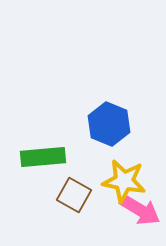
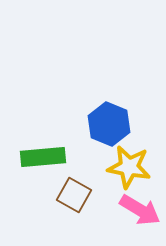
yellow star: moved 5 px right, 14 px up
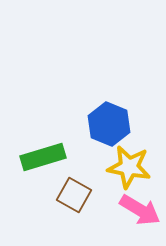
green rectangle: rotated 12 degrees counterclockwise
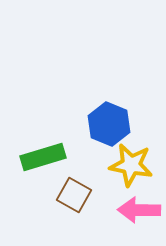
yellow star: moved 2 px right, 2 px up
pink arrow: moved 1 px left; rotated 150 degrees clockwise
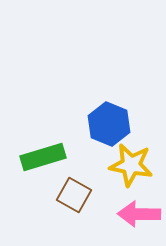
pink arrow: moved 4 px down
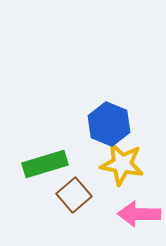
green rectangle: moved 2 px right, 7 px down
yellow star: moved 9 px left, 1 px up
brown square: rotated 20 degrees clockwise
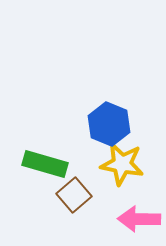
green rectangle: rotated 33 degrees clockwise
pink arrow: moved 5 px down
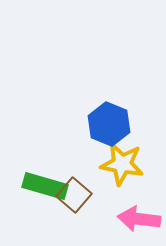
green rectangle: moved 22 px down
brown square: rotated 8 degrees counterclockwise
pink arrow: rotated 6 degrees clockwise
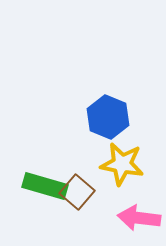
blue hexagon: moved 1 px left, 7 px up
brown square: moved 3 px right, 3 px up
pink arrow: moved 1 px up
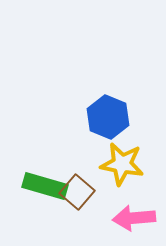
pink arrow: moved 5 px left; rotated 12 degrees counterclockwise
